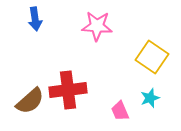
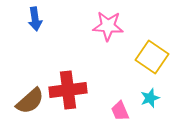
pink star: moved 11 px right
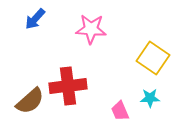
blue arrow: rotated 50 degrees clockwise
pink star: moved 17 px left, 3 px down
yellow square: moved 1 px right, 1 px down
red cross: moved 4 px up
cyan star: rotated 18 degrees clockwise
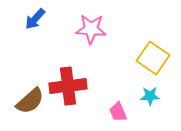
cyan star: moved 2 px up
pink trapezoid: moved 2 px left, 1 px down
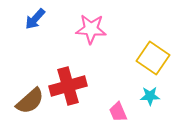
red cross: rotated 9 degrees counterclockwise
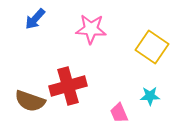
yellow square: moved 1 px left, 11 px up
brown semicircle: rotated 60 degrees clockwise
pink trapezoid: moved 1 px right, 1 px down
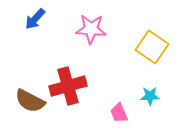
brown semicircle: rotated 8 degrees clockwise
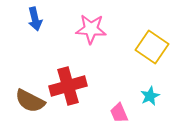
blue arrow: rotated 55 degrees counterclockwise
cyan star: rotated 24 degrees counterclockwise
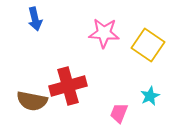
pink star: moved 13 px right, 4 px down
yellow square: moved 4 px left, 2 px up
brown semicircle: moved 2 px right; rotated 16 degrees counterclockwise
pink trapezoid: rotated 45 degrees clockwise
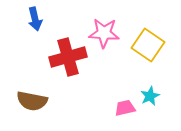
red cross: moved 29 px up
pink trapezoid: moved 6 px right, 5 px up; rotated 55 degrees clockwise
